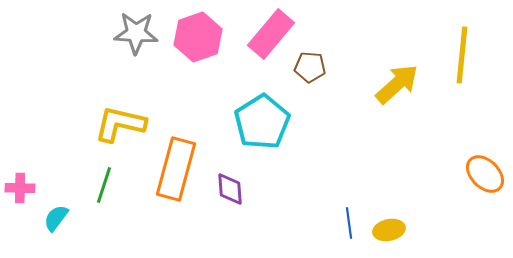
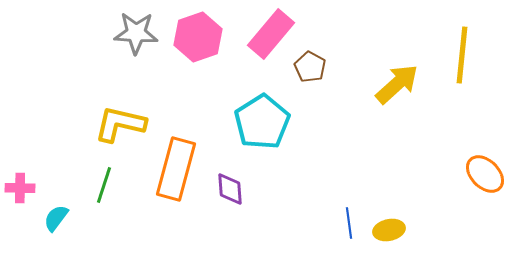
brown pentagon: rotated 24 degrees clockwise
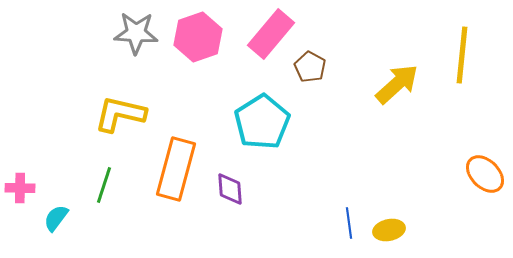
yellow L-shape: moved 10 px up
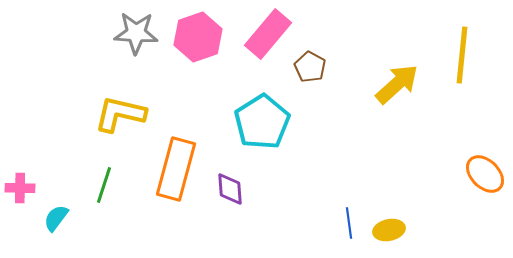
pink rectangle: moved 3 px left
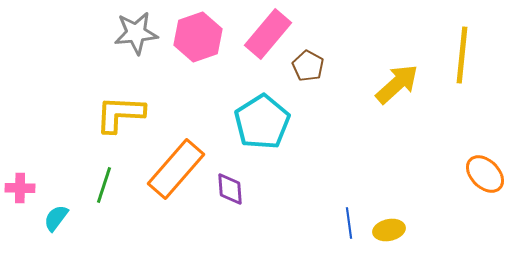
gray star: rotated 9 degrees counterclockwise
brown pentagon: moved 2 px left, 1 px up
yellow L-shape: rotated 10 degrees counterclockwise
orange rectangle: rotated 26 degrees clockwise
